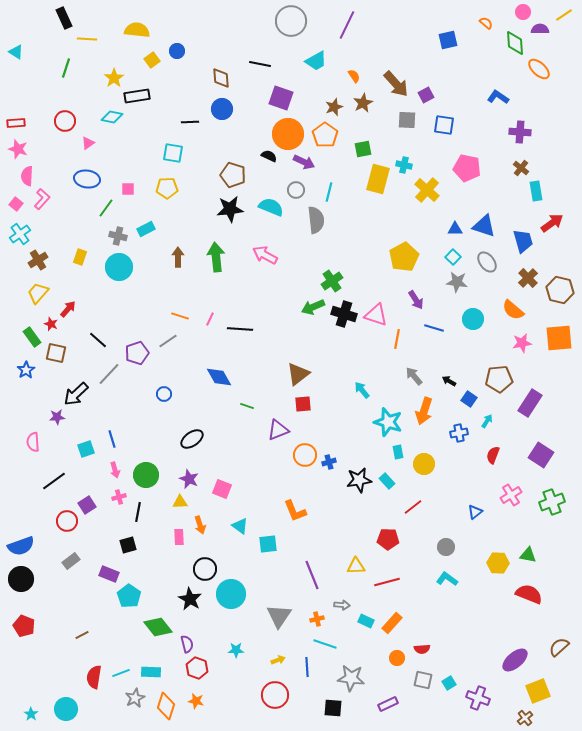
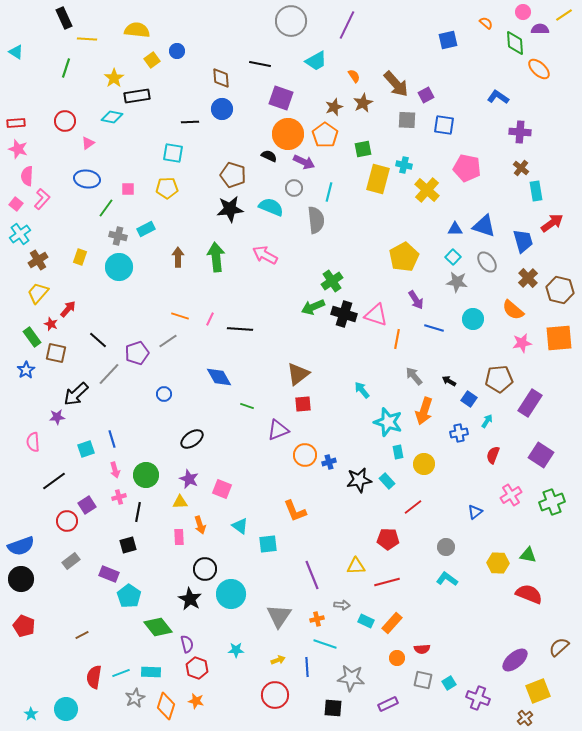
gray circle at (296, 190): moved 2 px left, 2 px up
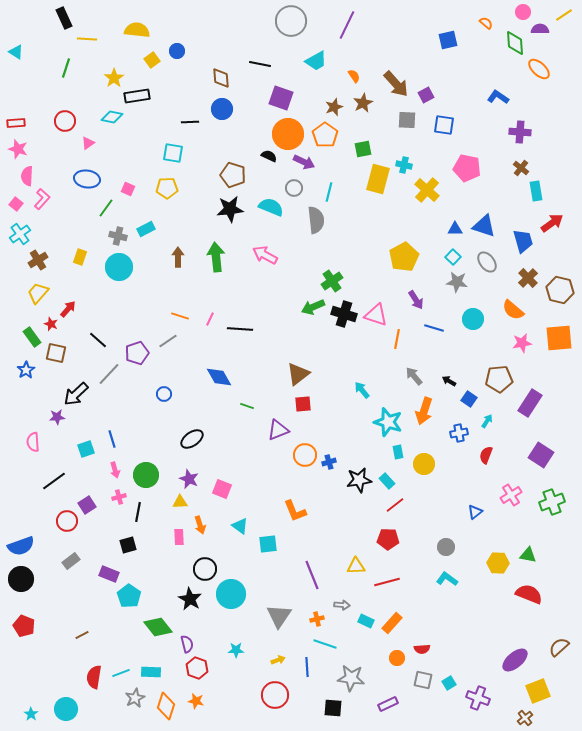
pink square at (128, 189): rotated 24 degrees clockwise
red semicircle at (493, 455): moved 7 px left
red line at (413, 507): moved 18 px left, 2 px up
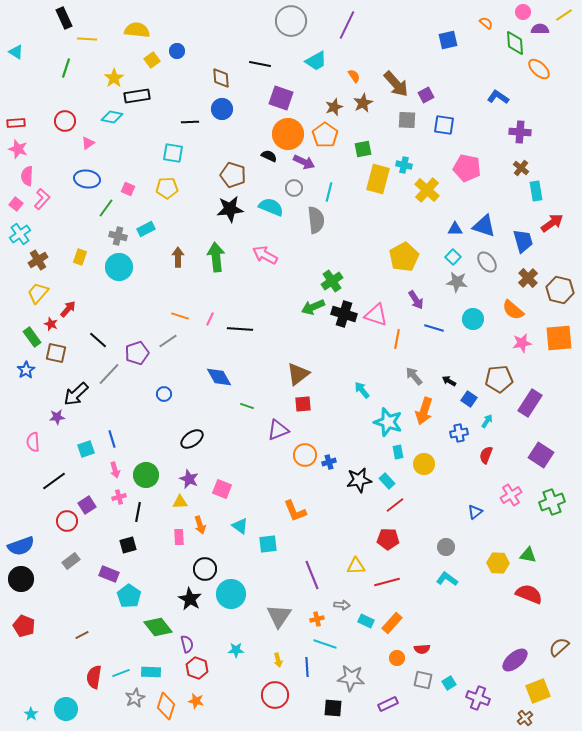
yellow arrow at (278, 660): rotated 96 degrees clockwise
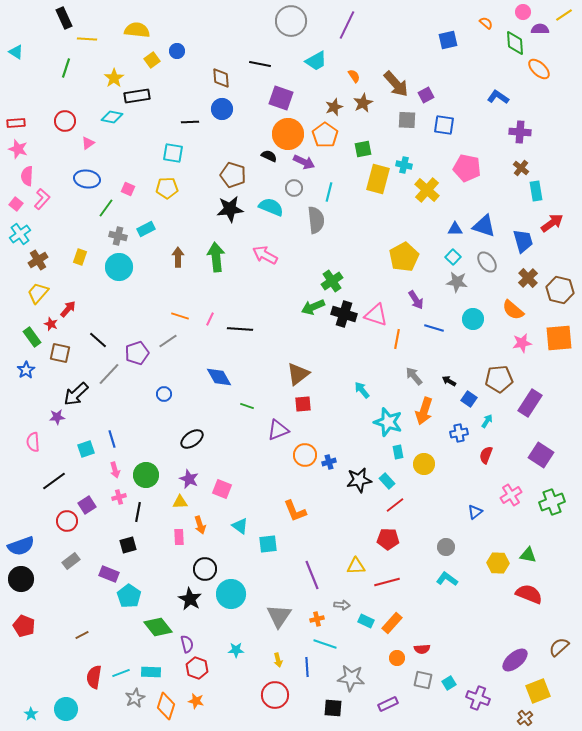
brown square at (56, 353): moved 4 px right
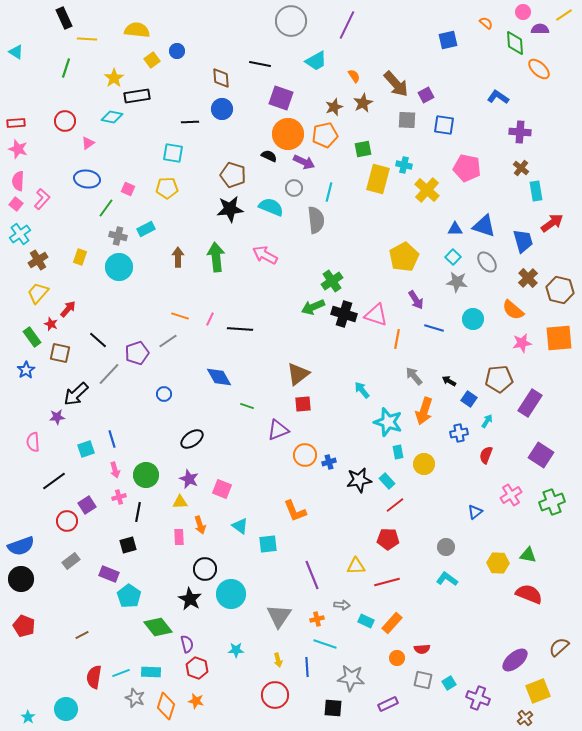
orange pentagon at (325, 135): rotated 25 degrees clockwise
pink semicircle at (27, 176): moved 9 px left, 5 px down
gray star at (135, 698): rotated 24 degrees counterclockwise
cyan star at (31, 714): moved 3 px left, 3 px down
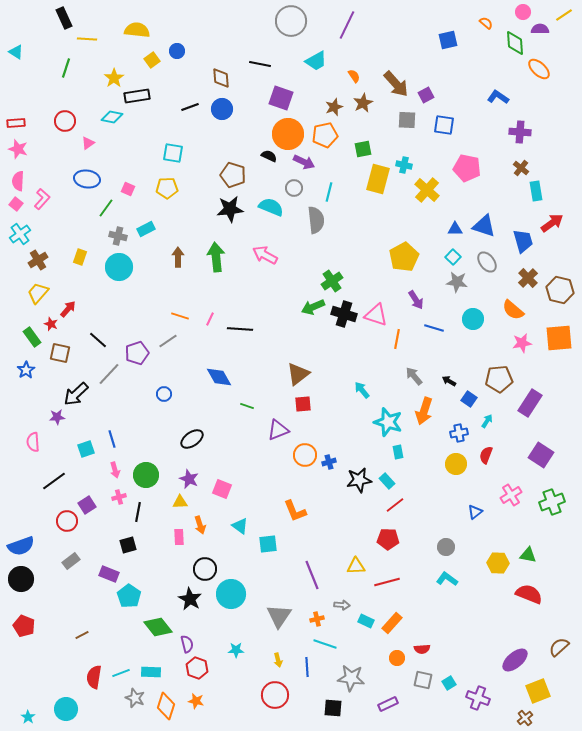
black line at (190, 122): moved 15 px up; rotated 18 degrees counterclockwise
yellow circle at (424, 464): moved 32 px right
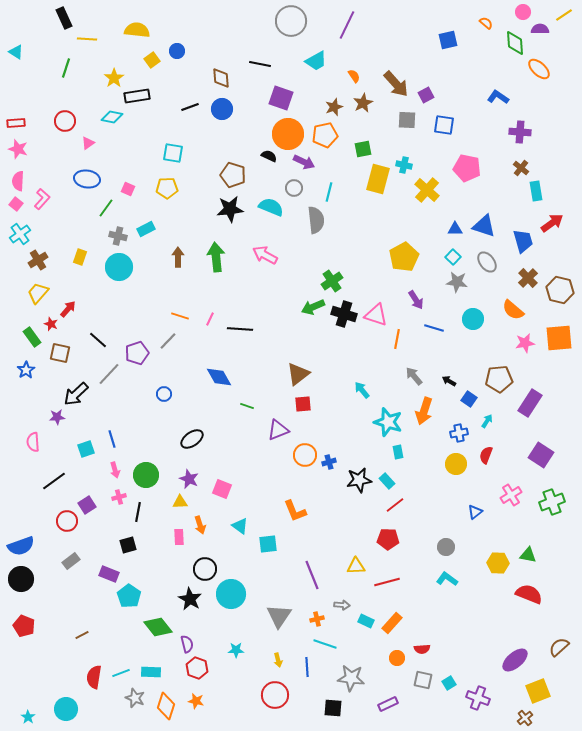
gray line at (168, 341): rotated 12 degrees counterclockwise
pink star at (522, 343): moved 3 px right
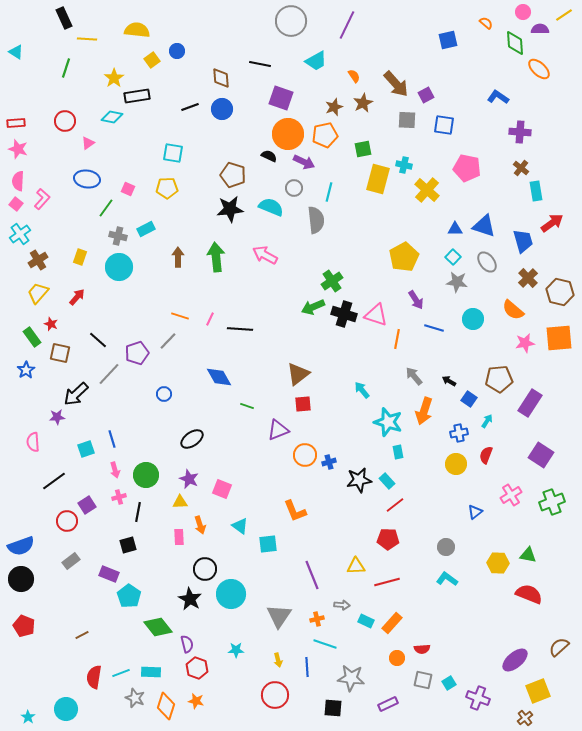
brown hexagon at (560, 290): moved 2 px down
red arrow at (68, 309): moved 9 px right, 12 px up
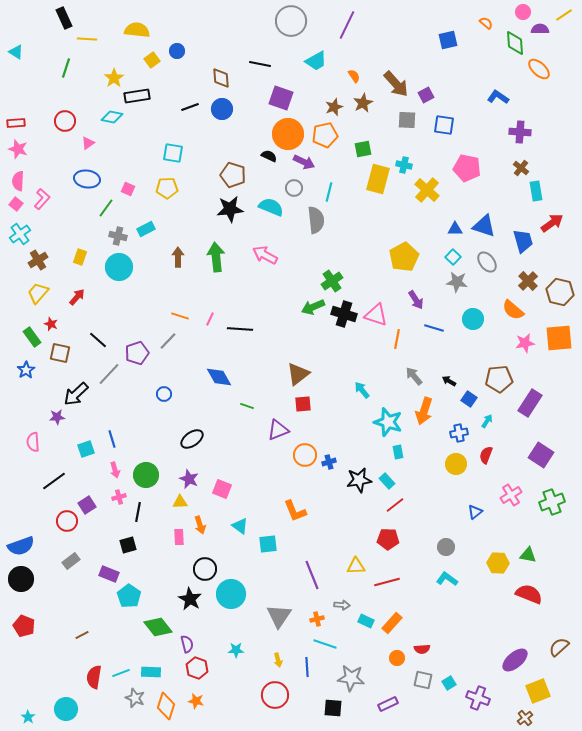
brown cross at (528, 278): moved 3 px down
